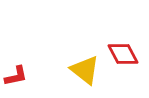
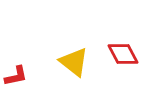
yellow triangle: moved 11 px left, 8 px up
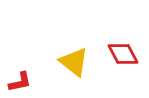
red L-shape: moved 4 px right, 6 px down
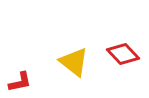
red diamond: rotated 16 degrees counterclockwise
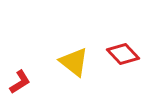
red L-shape: rotated 20 degrees counterclockwise
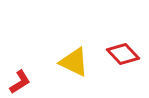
yellow triangle: rotated 12 degrees counterclockwise
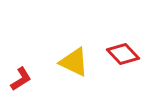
red L-shape: moved 1 px right, 3 px up
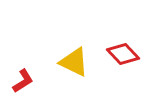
red L-shape: moved 2 px right, 2 px down
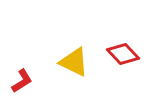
red L-shape: moved 1 px left
